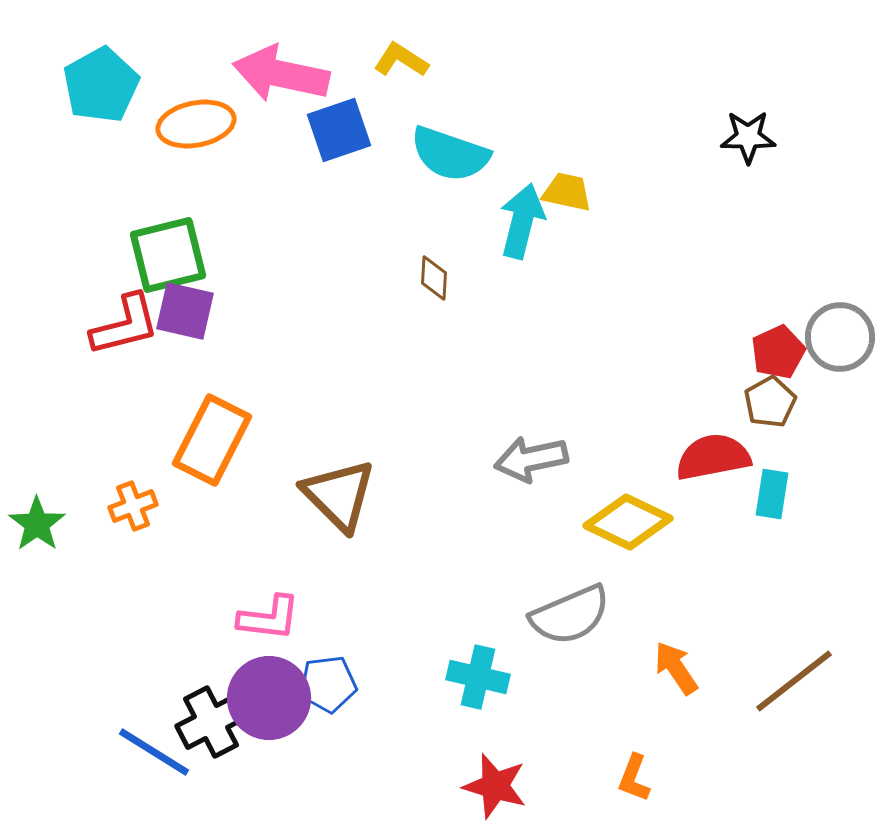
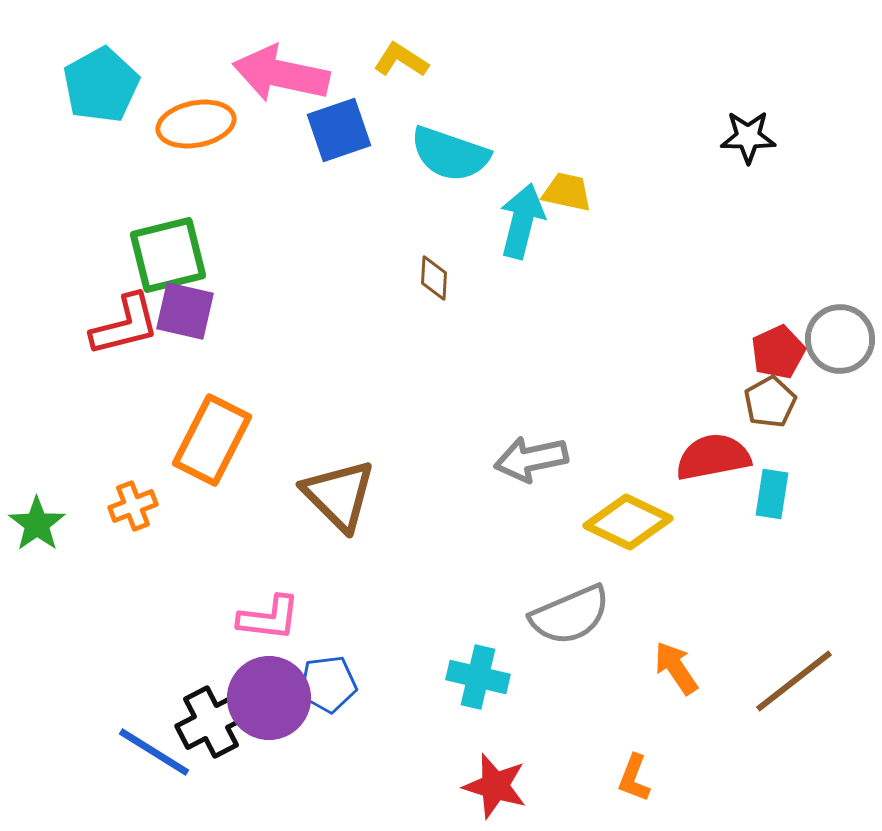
gray circle: moved 2 px down
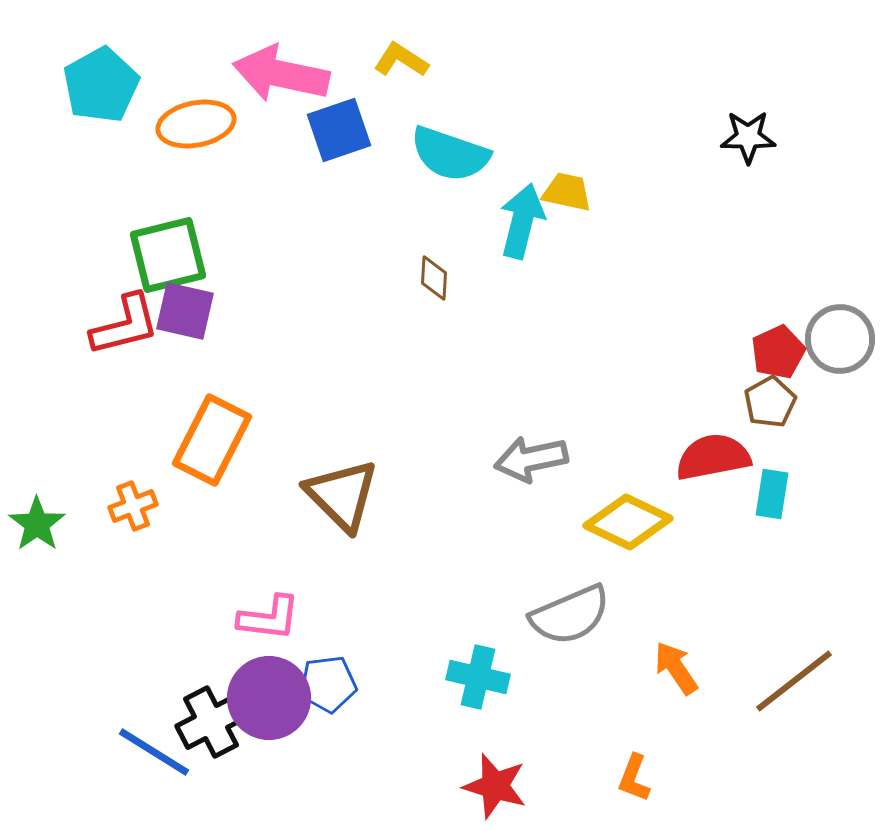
brown triangle: moved 3 px right
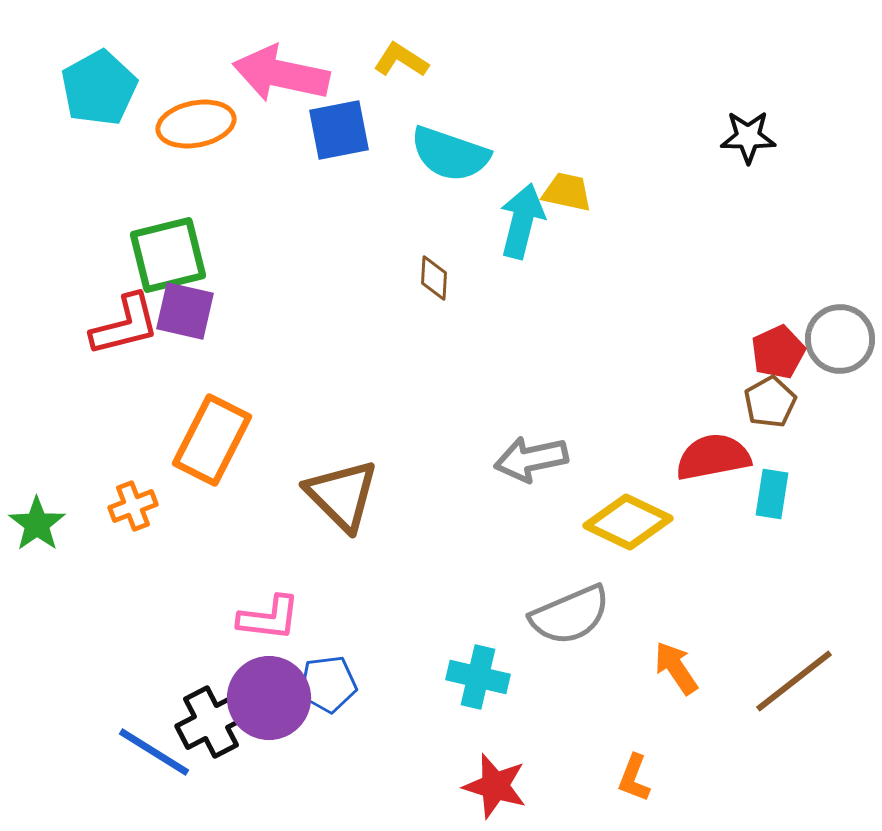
cyan pentagon: moved 2 px left, 3 px down
blue square: rotated 8 degrees clockwise
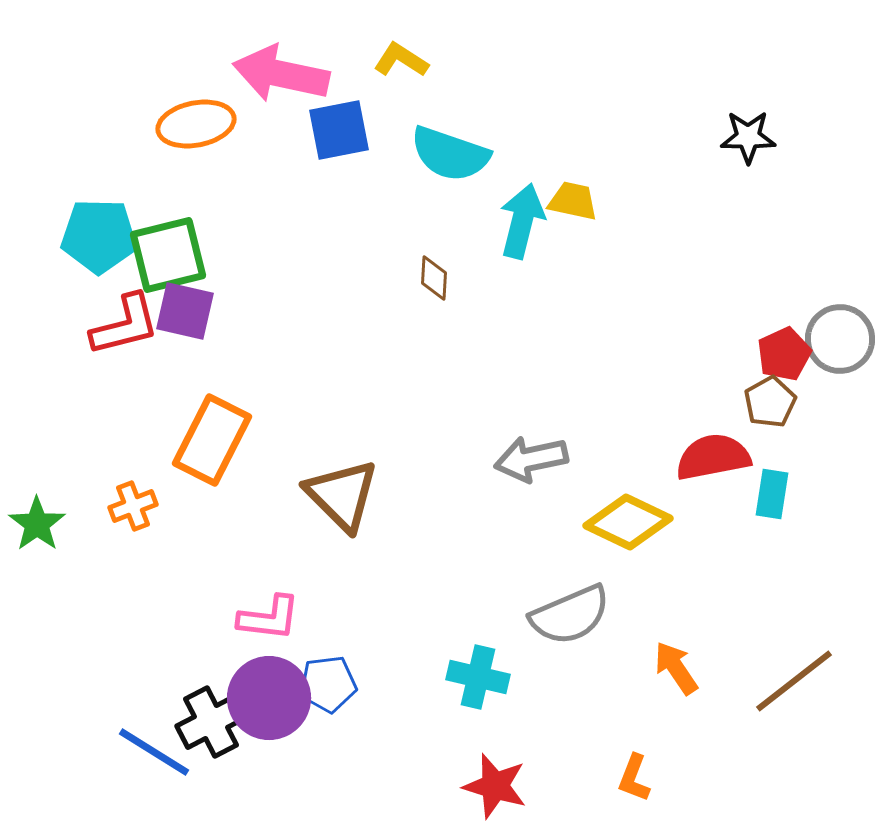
cyan pentagon: moved 148 px down; rotated 30 degrees clockwise
yellow trapezoid: moved 6 px right, 9 px down
red pentagon: moved 6 px right, 2 px down
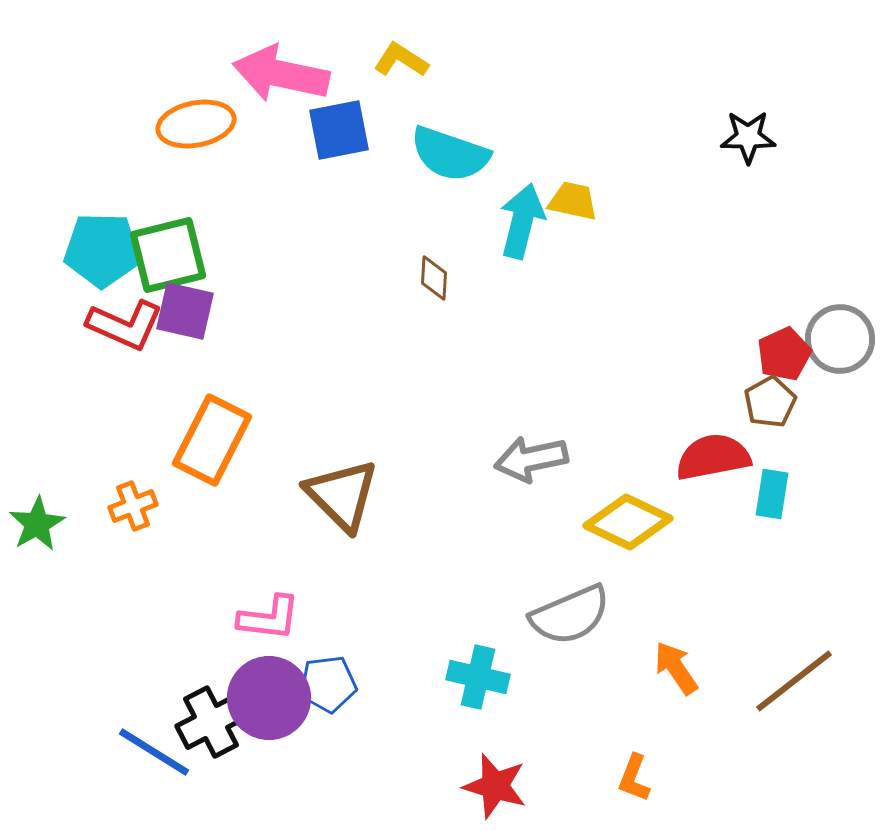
cyan pentagon: moved 3 px right, 14 px down
red L-shape: rotated 38 degrees clockwise
green star: rotated 6 degrees clockwise
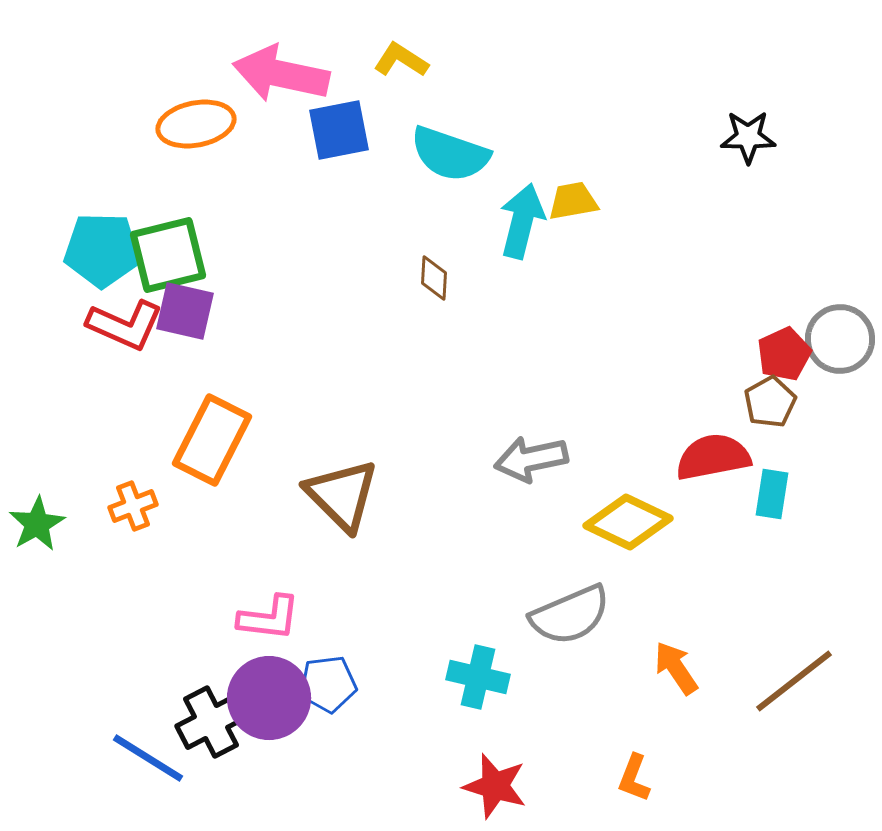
yellow trapezoid: rotated 22 degrees counterclockwise
blue line: moved 6 px left, 6 px down
